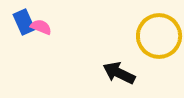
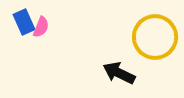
pink semicircle: rotated 90 degrees clockwise
yellow circle: moved 4 px left, 1 px down
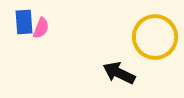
blue rectangle: rotated 20 degrees clockwise
pink semicircle: moved 1 px down
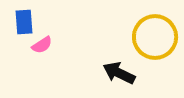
pink semicircle: moved 1 px right, 17 px down; rotated 35 degrees clockwise
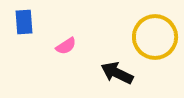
pink semicircle: moved 24 px right, 1 px down
black arrow: moved 2 px left
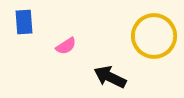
yellow circle: moved 1 px left, 1 px up
black arrow: moved 7 px left, 4 px down
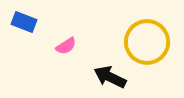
blue rectangle: rotated 65 degrees counterclockwise
yellow circle: moved 7 px left, 6 px down
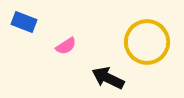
black arrow: moved 2 px left, 1 px down
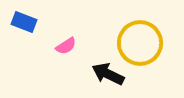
yellow circle: moved 7 px left, 1 px down
black arrow: moved 4 px up
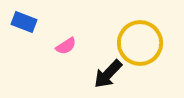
black arrow: rotated 72 degrees counterclockwise
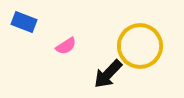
yellow circle: moved 3 px down
